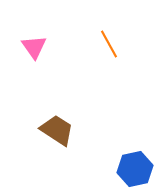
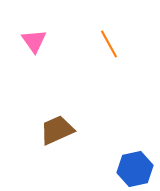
pink triangle: moved 6 px up
brown trapezoid: rotated 57 degrees counterclockwise
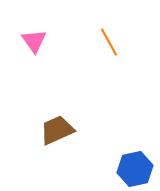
orange line: moved 2 px up
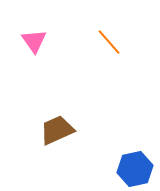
orange line: rotated 12 degrees counterclockwise
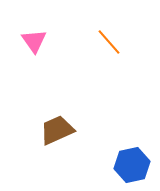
blue hexagon: moved 3 px left, 4 px up
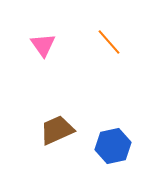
pink triangle: moved 9 px right, 4 px down
blue hexagon: moved 19 px left, 19 px up
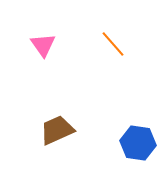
orange line: moved 4 px right, 2 px down
blue hexagon: moved 25 px right, 3 px up; rotated 20 degrees clockwise
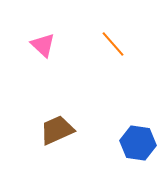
pink triangle: rotated 12 degrees counterclockwise
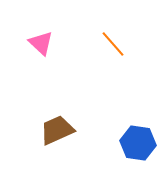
pink triangle: moved 2 px left, 2 px up
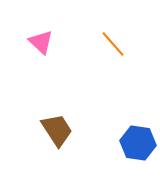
pink triangle: moved 1 px up
brown trapezoid: rotated 81 degrees clockwise
